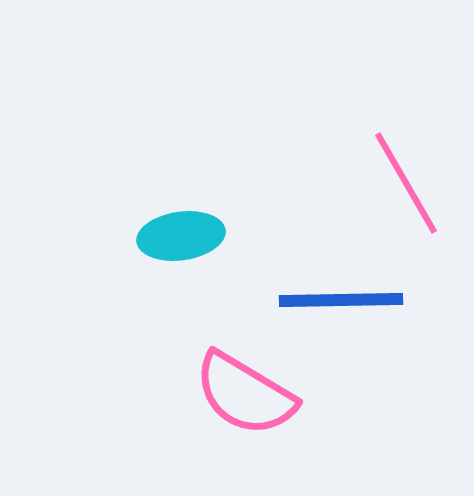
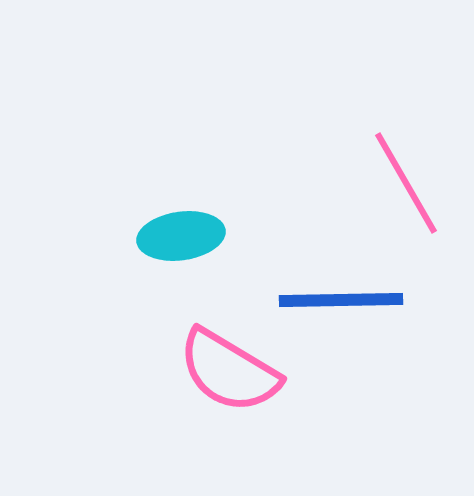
pink semicircle: moved 16 px left, 23 px up
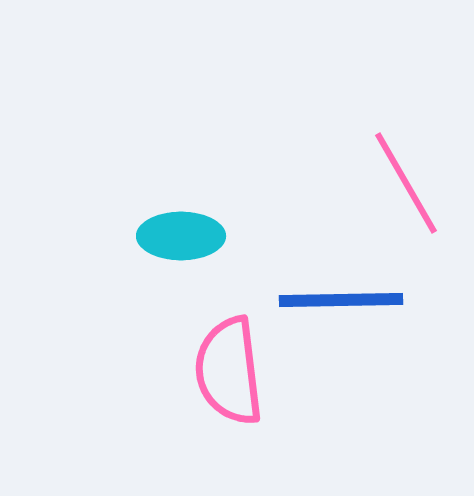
cyan ellipse: rotated 8 degrees clockwise
pink semicircle: rotated 52 degrees clockwise
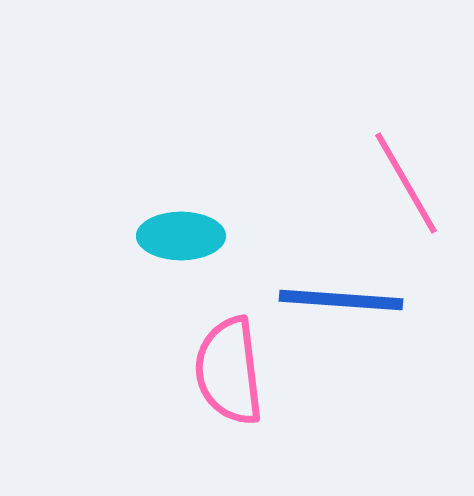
blue line: rotated 5 degrees clockwise
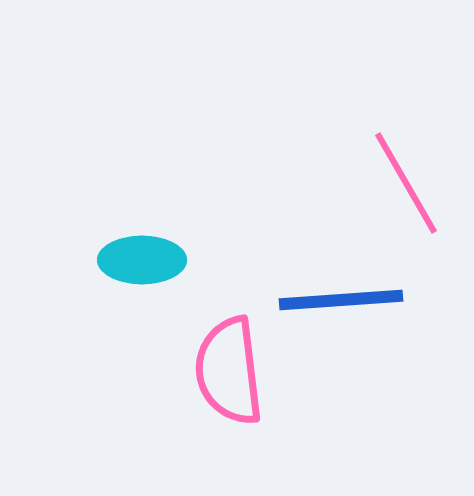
cyan ellipse: moved 39 px left, 24 px down
blue line: rotated 8 degrees counterclockwise
